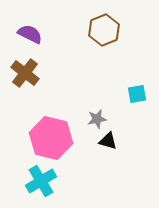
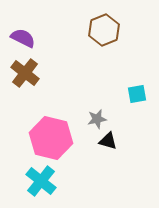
purple semicircle: moved 7 px left, 4 px down
cyan cross: rotated 20 degrees counterclockwise
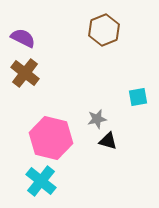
cyan square: moved 1 px right, 3 px down
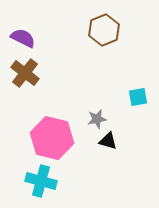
pink hexagon: moved 1 px right
cyan cross: rotated 24 degrees counterclockwise
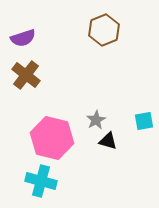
purple semicircle: rotated 135 degrees clockwise
brown cross: moved 1 px right, 2 px down
cyan square: moved 6 px right, 24 px down
gray star: moved 1 px left, 1 px down; rotated 18 degrees counterclockwise
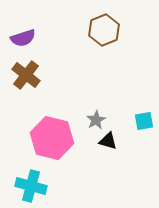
cyan cross: moved 10 px left, 5 px down
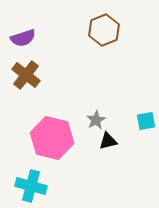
cyan square: moved 2 px right
black triangle: rotated 30 degrees counterclockwise
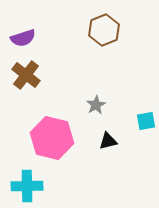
gray star: moved 15 px up
cyan cross: moved 4 px left; rotated 16 degrees counterclockwise
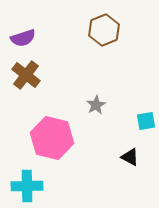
black triangle: moved 22 px right, 16 px down; rotated 42 degrees clockwise
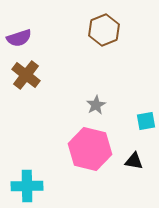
purple semicircle: moved 4 px left
pink hexagon: moved 38 px right, 11 px down
black triangle: moved 4 px right, 4 px down; rotated 18 degrees counterclockwise
